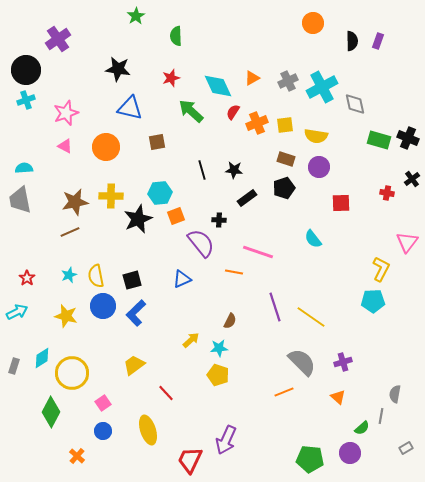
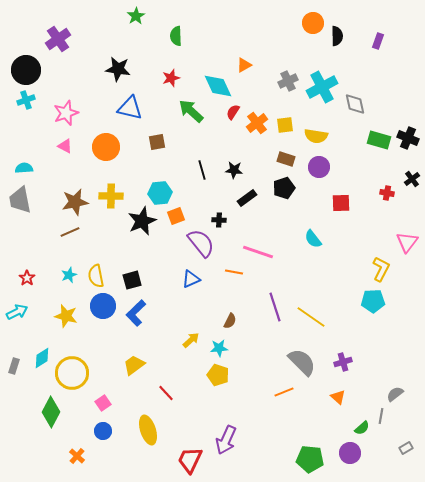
black semicircle at (352, 41): moved 15 px left, 5 px up
orange triangle at (252, 78): moved 8 px left, 13 px up
orange cross at (257, 123): rotated 15 degrees counterclockwise
black star at (138, 219): moved 4 px right, 2 px down
blue triangle at (182, 279): moved 9 px right
gray semicircle at (395, 394): rotated 42 degrees clockwise
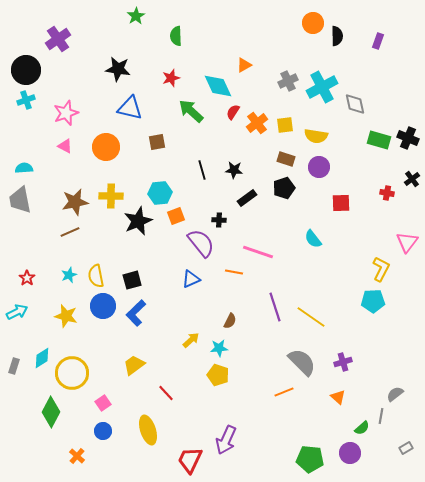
black star at (142, 221): moved 4 px left
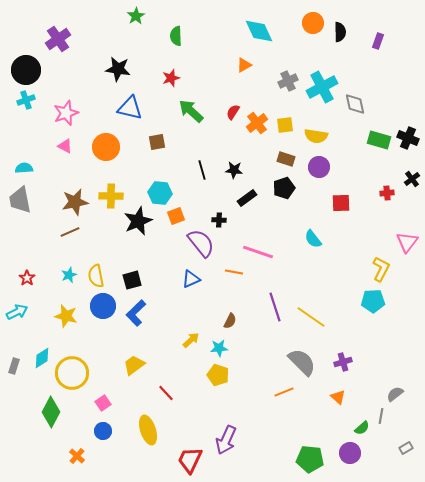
black semicircle at (337, 36): moved 3 px right, 4 px up
cyan diamond at (218, 86): moved 41 px right, 55 px up
cyan hexagon at (160, 193): rotated 10 degrees clockwise
red cross at (387, 193): rotated 16 degrees counterclockwise
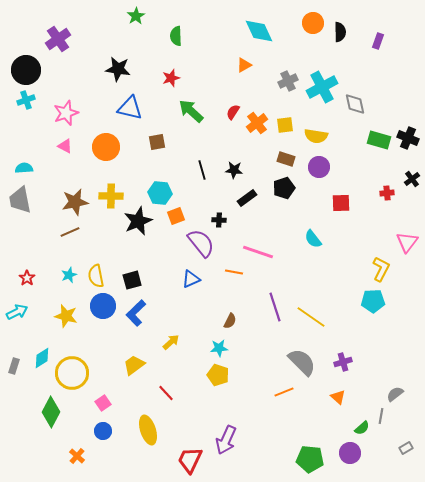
yellow arrow at (191, 340): moved 20 px left, 2 px down
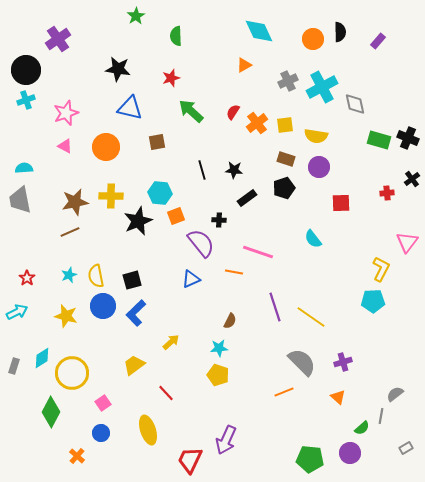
orange circle at (313, 23): moved 16 px down
purple rectangle at (378, 41): rotated 21 degrees clockwise
blue circle at (103, 431): moved 2 px left, 2 px down
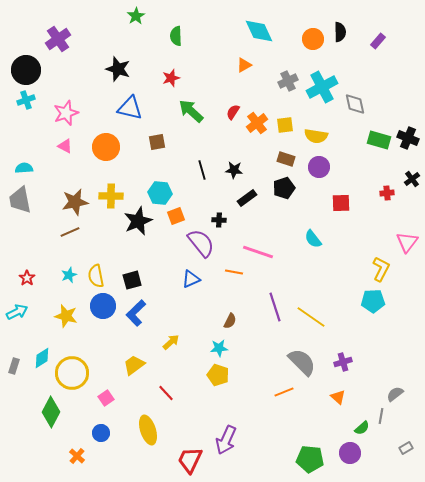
black star at (118, 69): rotated 10 degrees clockwise
pink square at (103, 403): moved 3 px right, 5 px up
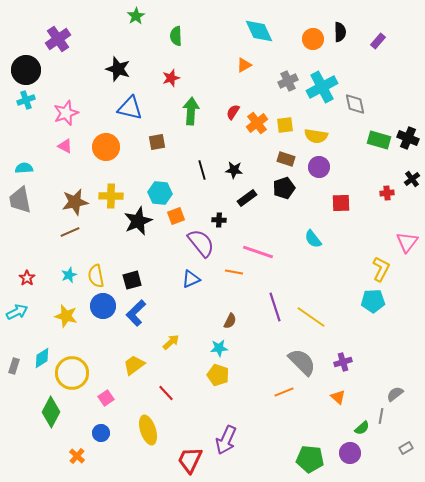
green arrow at (191, 111): rotated 52 degrees clockwise
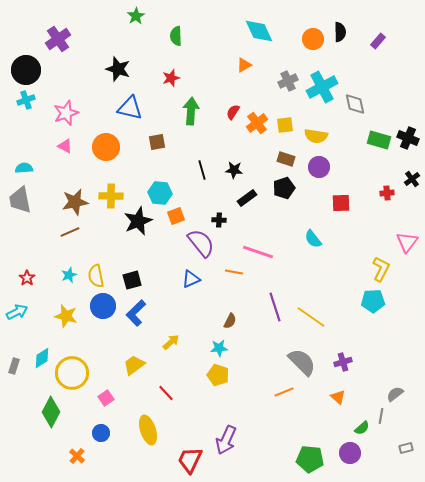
gray rectangle at (406, 448): rotated 16 degrees clockwise
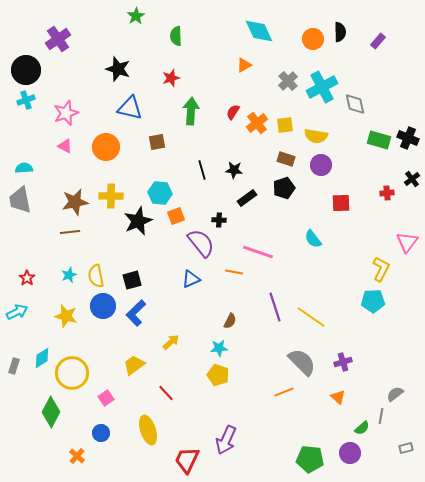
gray cross at (288, 81): rotated 18 degrees counterclockwise
purple circle at (319, 167): moved 2 px right, 2 px up
brown line at (70, 232): rotated 18 degrees clockwise
red trapezoid at (190, 460): moved 3 px left
